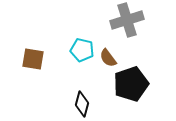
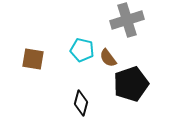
black diamond: moved 1 px left, 1 px up
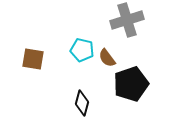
brown semicircle: moved 1 px left
black diamond: moved 1 px right
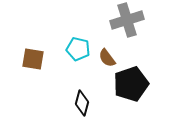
cyan pentagon: moved 4 px left, 1 px up
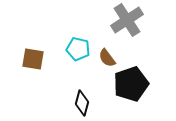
gray cross: rotated 16 degrees counterclockwise
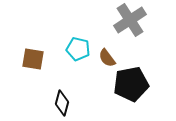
gray cross: moved 3 px right
black pentagon: rotated 8 degrees clockwise
black diamond: moved 20 px left
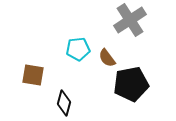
cyan pentagon: rotated 20 degrees counterclockwise
brown square: moved 16 px down
black diamond: moved 2 px right
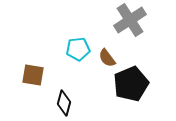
black pentagon: rotated 12 degrees counterclockwise
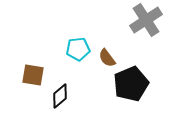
gray cross: moved 16 px right
black diamond: moved 4 px left, 7 px up; rotated 35 degrees clockwise
